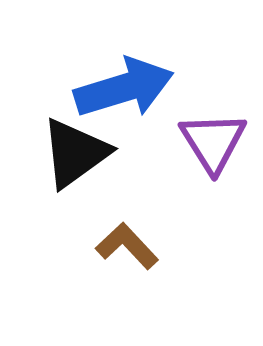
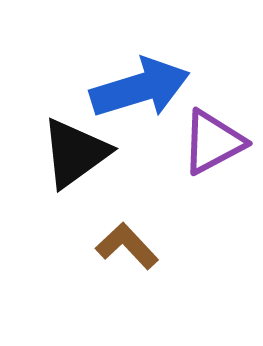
blue arrow: moved 16 px right
purple triangle: rotated 34 degrees clockwise
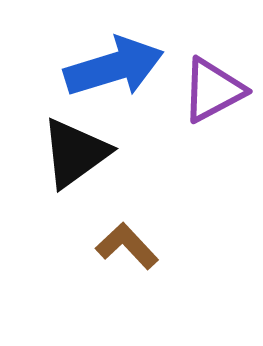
blue arrow: moved 26 px left, 21 px up
purple triangle: moved 52 px up
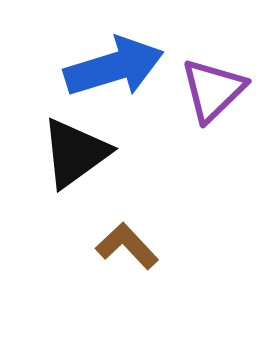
purple triangle: rotated 16 degrees counterclockwise
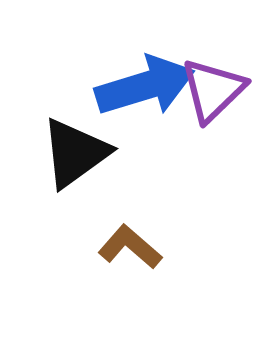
blue arrow: moved 31 px right, 19 px down
brown L-shape: moved 3 px right, 1 px down; rotated 6 degrees counterclockwise
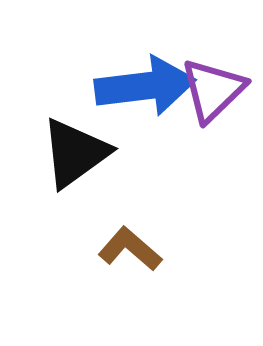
blue arrow: rotated 10 degrees clockwise
brown L-shape: moved 2 px down
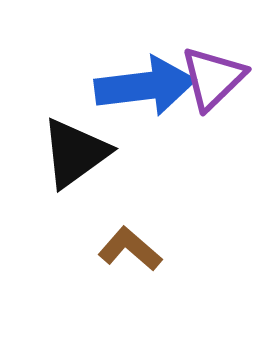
purple triangle: moved 12 px up
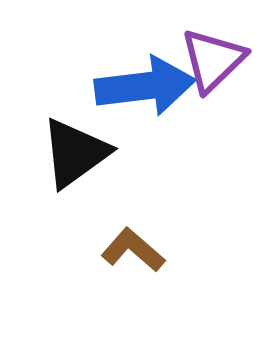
purple triangle: moved 18 px up
brown L-shape: moved 3 px right, 1 px down
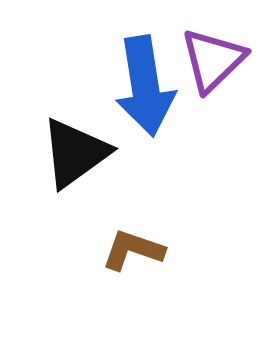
blue arrow: rotated 88 degrees clockwise
brown L-shape: rotated 22 degrees counterclockwise
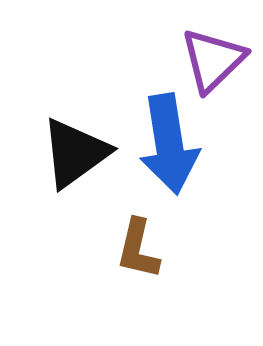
blue arrow: moved 24 px right, 58 px down
brown L-shape: moved 5 px right, 1 px up; rotated 96 degrees counterclockwise
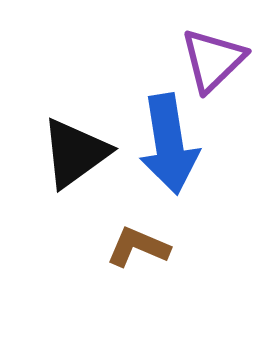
brown L-shape: moved 2 px up; rotated 100 degrees clockwise
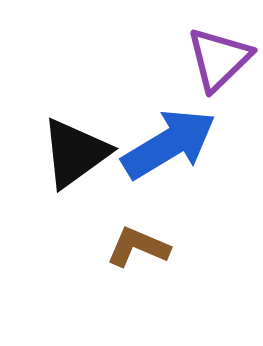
purple triangle: moved 6 px right, 1 px up
blue arrow: rotated 112 degrees counterclockwise
